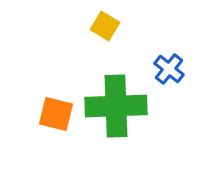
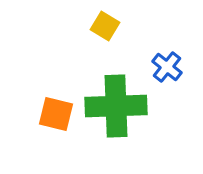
blue cross: moved 2 px left, 2 px up
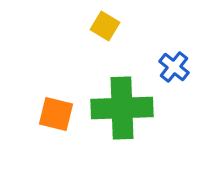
blue cross: moved 7 px right
green cross: moved 6 px right, 2 px down
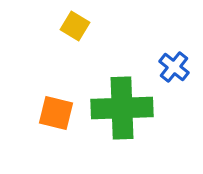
yellow square: moved 30 px left
orange square: moved 1 px up
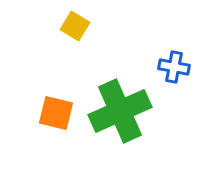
blue cross: rotated 28 degrees counterclockwise
green cross: moved 2 px left, 3 px down; rotated 22 degrees counterclockwise
